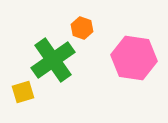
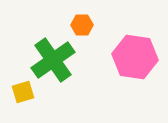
orange hexagon: moved 3 px up; rotated 20 degrees counterclockwise
pink hexagon: moved 1 px right, 1 px up
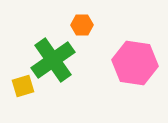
pink hexagon: moved 6 px down
yellow square: moved 6 px up
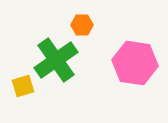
green cross: moved 3 px right
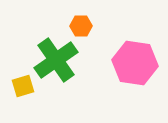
orange hexagon: moved 1 px left, 1 px down
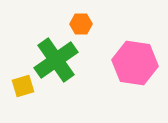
orange hexagon: moved 2 px up
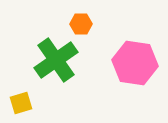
yellow square: moved 2 px left, 17 px down
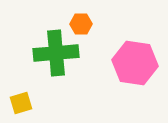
green cross: moved 7 px up; rotated 30 degrees clockwise
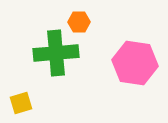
orange hexagon: moved 2 px left, 2 px up
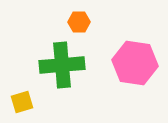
green cross: moved 6 px right, 12 px down
yellow square: moved 1 px right, 1 px up
